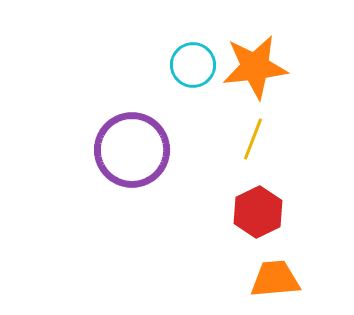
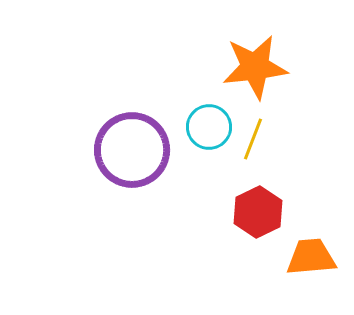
cyan circle: moved 16 px right, 62 px down
orange trapezoid: moved 36 px right, 22 px up
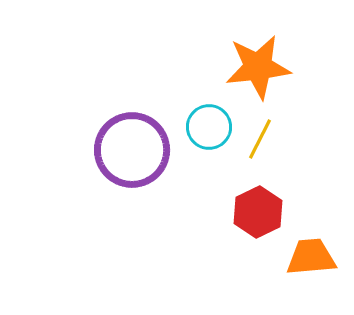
orange star: moved 3 px right
yellow line: moved 7 px right; rotated 6 degrees clockwise
